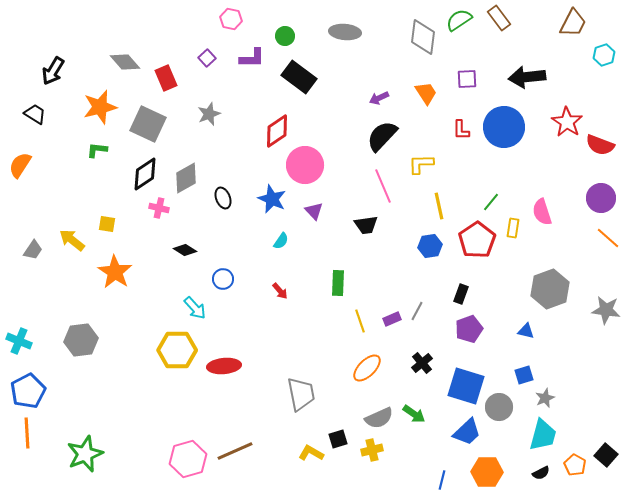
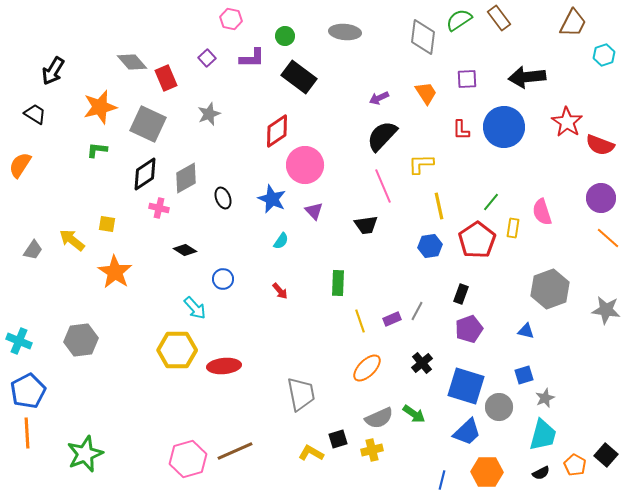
gray diamond at (125, 62): moved 7 px right
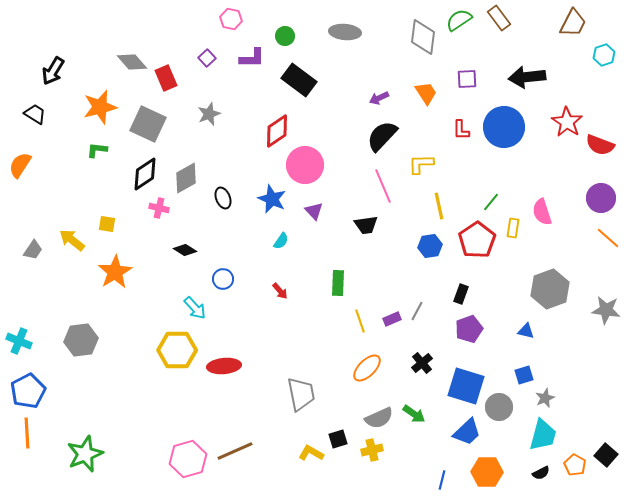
black rectangle at (299, 77): moved 3 px down
orange star at (115, 272): rotated 8 degrees clockwise
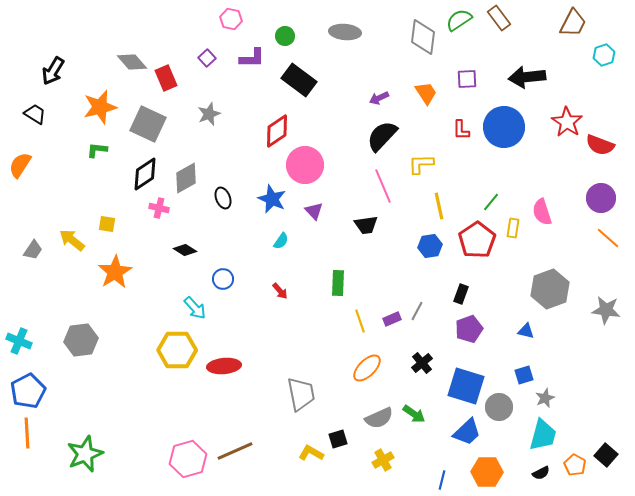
yellow cross at (372, 450): moved 11 px right, 10 px down; rotated 15 degrees counterclockwise
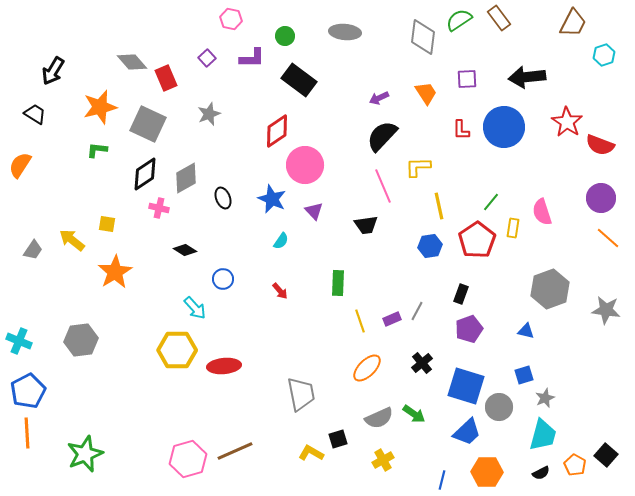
yellow L-shape at (421, 164): moved 3 px left, 3 px down
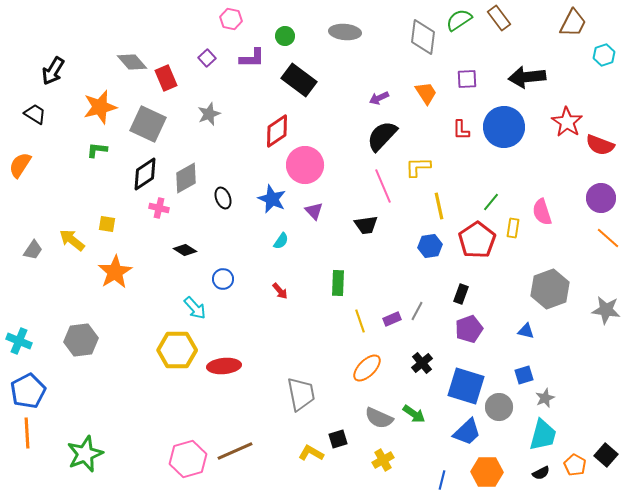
gray semicircle at (379, 418): rotated 48 degrees clockwise
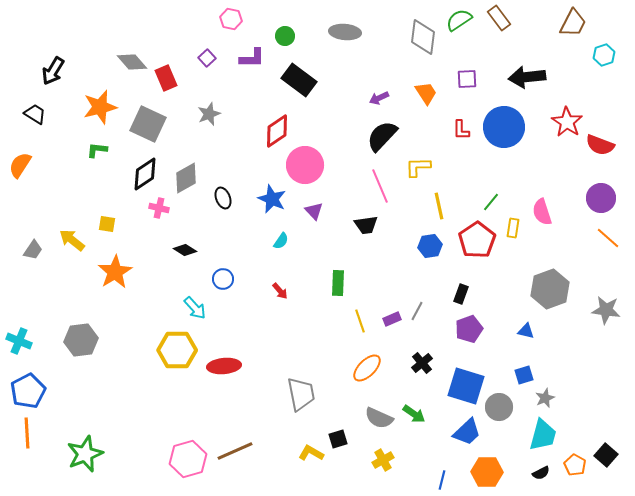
pink line at (383, 186): moved 3 px left
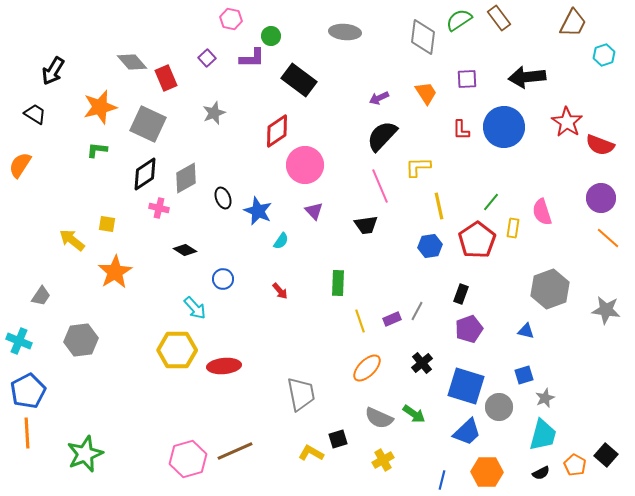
green circle at (285, 36): moved 14 px left
gray star at (209, 114): moved 5 px right, 1 px up
blue star at (272, 199): moved 14 px left, 12 px down
gray trapezoid at (33, 250): moved 8 px right, 46 px down
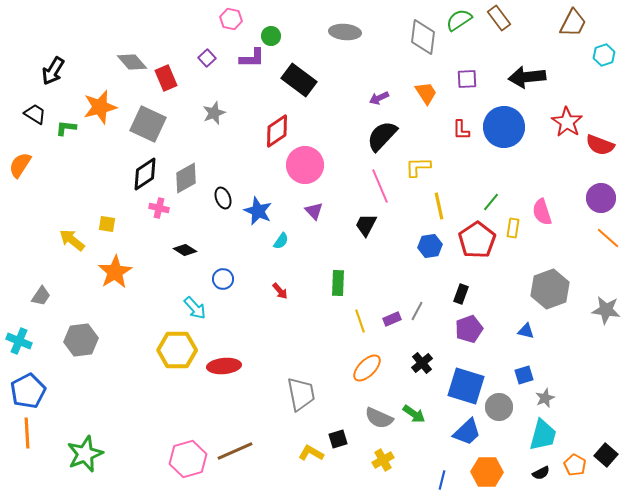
green L-shape at (97, 150): moved 31 px left, 22 px up
black trapezoid at (366, 225): rotated 125 degrees clockwise
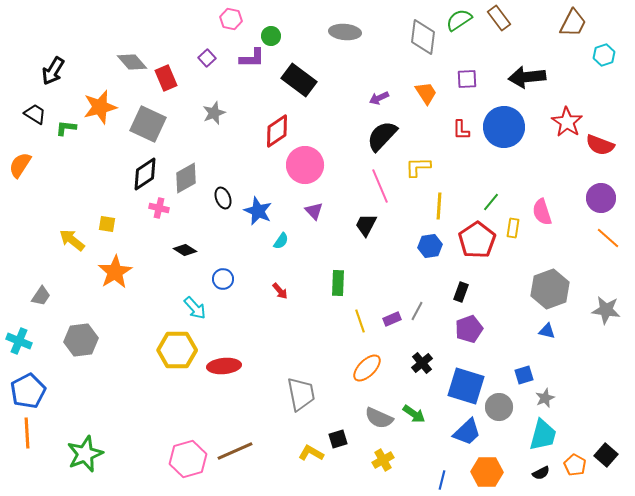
yellow line at (439, 206): rotated 16 degrees clockwise
black rectangle at (461, 294): moved 2 px up
blue triangle at (526, 331): moved 21 px right
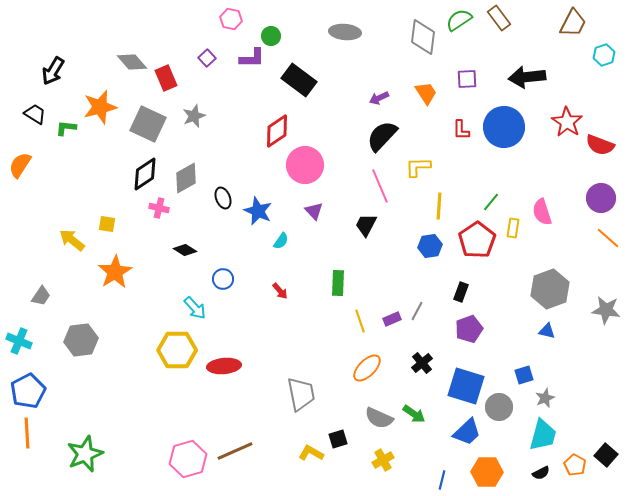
gray star at (214, 113): moved 20 px left, 3 px down
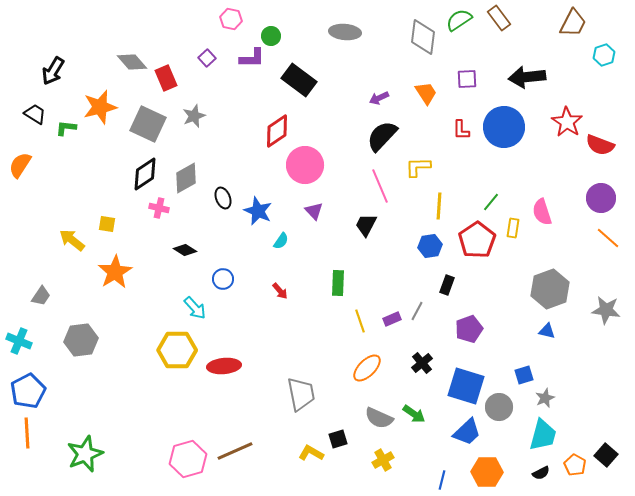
black rectangle at (461, 292): moved 14 px left, 7 px up
